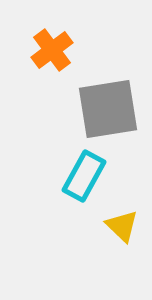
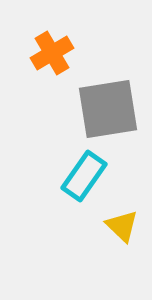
orange cross: moved 3 px down; rotated 6 degrees clockwise
cyan rectangle: rotated 6 degrees clockwise
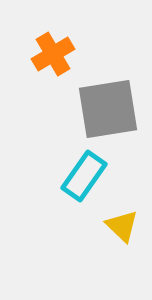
orange cross: moved 1 px right, 1 px down
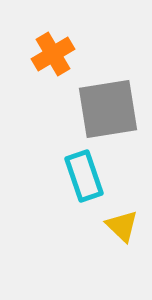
cyan rectangle: rotated 54 degrees counterclockwise
